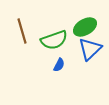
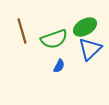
green semicircle: moved 1 px up
blue semicircle: moved 1 px down
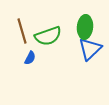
green ellipse: rotated 55 degrees counterclockwise
green semicircle: moved 6 px left, 3 px up
blue semicircle: moved 29 px left, 8 px up
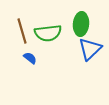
green ellipse: moved 4 px left, 3 px up
green semicircle: moved 3 px up; rotated 12 degrees clockwise
blue semicircle: rotated 80 degrees counterclockwise
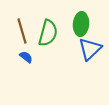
green semicircle: rotated 68 degrees counterclockwise
blue semicircle: moved 4 px left, 1 px up
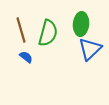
brown line: moved 1 px left, 1 px up
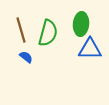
blue triangle: rotated 45 degrees clockwise
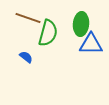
brown line: moved 7 px right, 12 px up; rotated 55 degrees counterclockwise
blue triangle: moved 1 px right, 5 px up
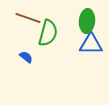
green ellipse: moved 6 px right, 3 px up
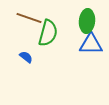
brown line: moved 1 px right
